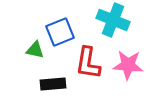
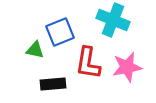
pink star: moved 1 px left, 2 px down; rotated 16 degrees counterclockwise
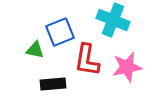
red L-shape: moved 1 px left, 3 px up
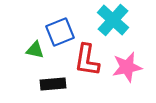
cyan cross: rotated 20 degrees clockwise
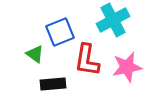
cyan cross: rotated 20 degrees clockwise
green triangle: moved 4 px down; rotated 24 degrees clockwise
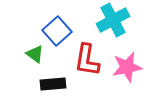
blue square: moved 3 px left, 1 px up; rotated 20 degrees counterclockwise
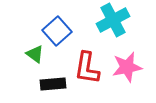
red L-shape: moved 8 px down
